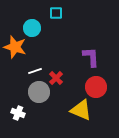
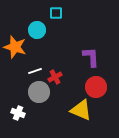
cyan circle: moved 5 px right, 2 px down
red cross: moved 1 px left, 1 px up; rotated 16 degrees clockwise
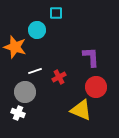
red cross: moved 4 px right
gray circle: moved 14 px left
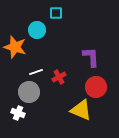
white line: moved 1 px right, 1 px down
gray circle: moved 4 px right
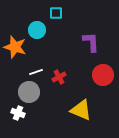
purple L-shape: moved 15 px up
red circle: moved 7 px right, 12 px up
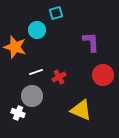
cyan square: rotated 16 degrees counterclockwise
gray circle: moved 3 px right, 4 px down
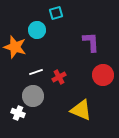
gray circle: moved 1 px right
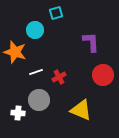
cyan circle: moved 2 px left
orange star: moved 5 px down
gray circle: moved 6 px right, 4 px down
white cross: rotated 16 degrees counterclockwise
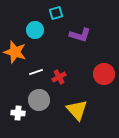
purple L-shape: moved 11 px left, 7 px up; rotated 110 degrees clockwise
red circle: moved 1 px right, 1 px up
yellow triangle: moved 4 px left; rotated 25 degrees clockwise
